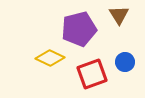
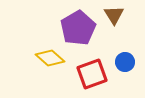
brown triangle: moved 5 px left
purple pentagon: moved 1 px left, 1 px up; rotated 16 degrees counterclockwise
yellow diamond: rotated 16 degrees clockwise
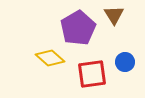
red square: rotated 12 degrees clockwise
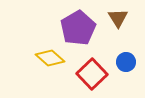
brown triangle: moved 4 px right, 3 px down
blue circle: moved 1 px right
red square: rotated 36 degrees counterclockwise
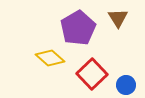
blue circle: moved 23 px down
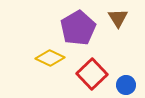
yellow diamond: rotated 16 degrees counterclockwise
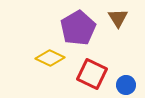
red square: rotated 20 degrees counterclockwise
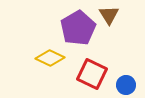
brown triangle: moved 9 px left, 3 px up
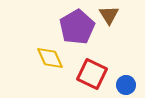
purple pentagon: moved 1 px left, 1 px up
yellow diamond: rotated 40 degrees clockwise
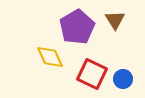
brown triangle: moved 6 px right, 5 px down
yellow diamond: moved 1 px up
blue circle: moved 3 px left, 6 px up
